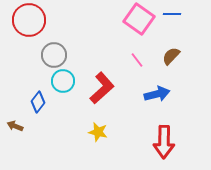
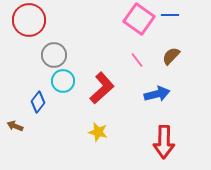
blue line: moved 2 px left, 1 px down
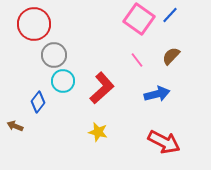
blue line: rotated 48 degrees counterclockwise
red circle: moved 5 px right, 4 px down
red arrow: rotated 64 degrees counterclockwise
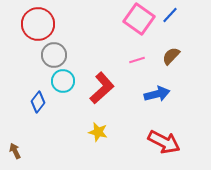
red circle: moved 4 px right
pink line: rotated 70 degrees counterclockwise
brown arrow: moved 25 px down; rotated 42 degrees clockwise
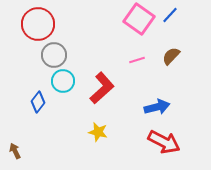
blue arrow: moved 13 px down
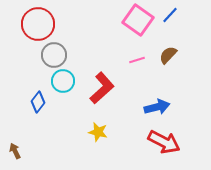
pink square: moved 1 px left, 1 px down
brown semicircle: moved 3 px left, 1 px up
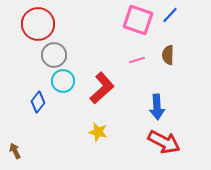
pink square: rotated 16 degrees counterclockwise
brown semicircle: rotated 42 degrees counterclockwise
blue arrow: rotated 100 degrees clockwise
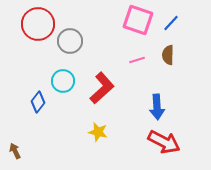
blue line: moved 1 px right, 8 px down
gray circle: moved 16 px right, 14 px up
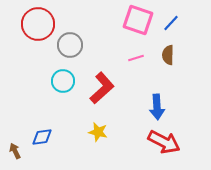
gray circle: moved 4 px down
pink line: moved 1 px left, 2 px up
blue diamond: moved 4 px right, 35 px down; rotated 45 degrees clockwise
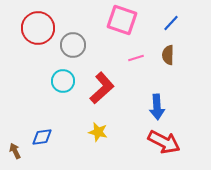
pink square: moved 16 px left
red circle: moved 4 px down
gray circle: moved 3 px right
